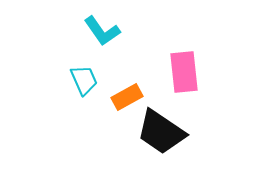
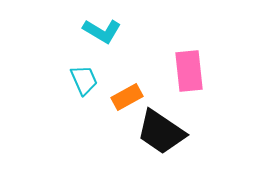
cyan L-shape: rotated 24 degrees counterclockwise
pink rectangle: moved 5 px right, 1 px up
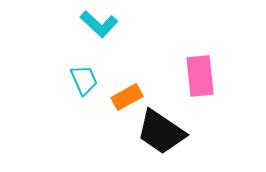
cyan L-shape: moved 3 px left, 7 px up; rotated 12 degrees clockwise
pink rectangle: moved 11 px right, 5 px down
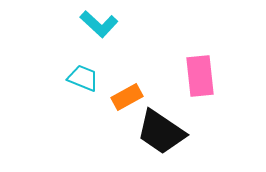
cyan trapezoid: moved 1 px left, 2 px up; rotated 44 degrees counterclockwise
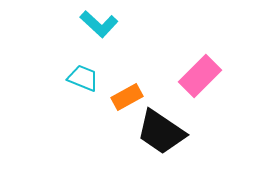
pink rectangle: rotated 51 degrees clockwise
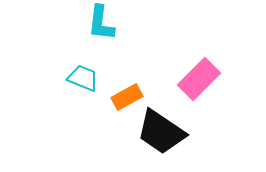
cyan L-shape: moved 2 px right, 1 px up; rotated 54 degrees clockwise
pink rectangle: moved 1 px left, 3 px down
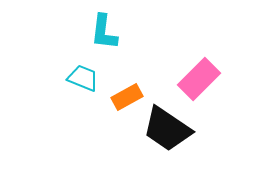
cyan L-shape: moved 3 px right, 9 px down
black trapezoid: moved 6 px right, 3 px up
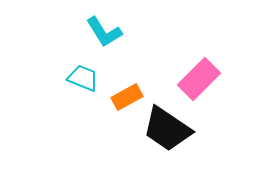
cyan L-shape: rotated 39 degrees counterclockwise
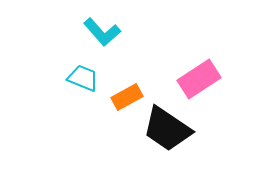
cyan L-shape: moved 2 px left; rotated 9 degrees counterclockwise
pink rectangle: rotated 12 degrees clockwise
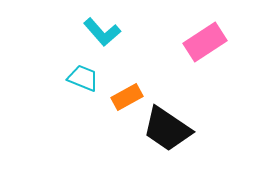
pink rectangle: moved 6 px right, 37 px up
